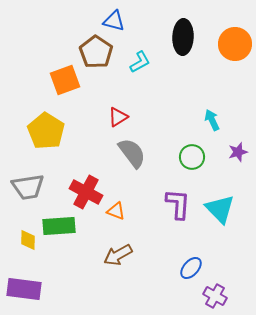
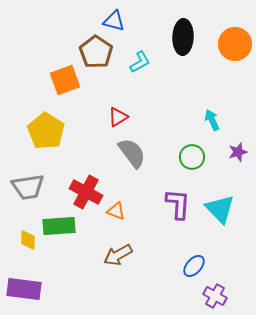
blue ellipse: moved 3 px right, 2 px up
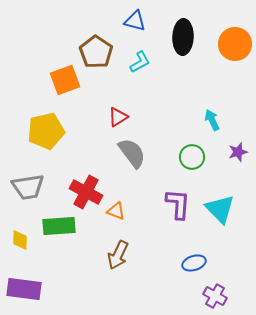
blue triangle: moved 21 px right
yellow pentagon: rotated 27 degrees clockwise
yellow diamond: moved 8 px left
brown arrow: rotated 36 degrees counterclockwise
blue ellipse: moved 3 px up; rotated 30 degrees clockwise
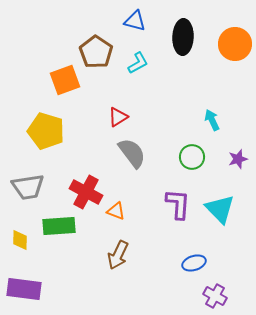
cyan L-shape: moved 2 px left, 1 px down
yellow pentagon: rotated 30 degrees clockwise
purple star: moved 7 px down
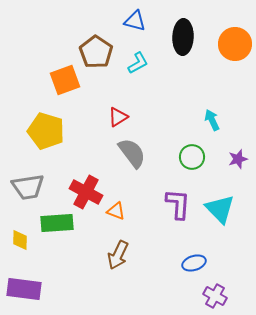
green rectangle: moved 2 px left, 3 px up
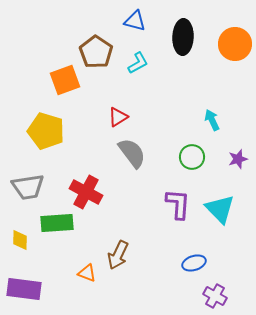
orange triangle: moved 29 px left, 62 px down
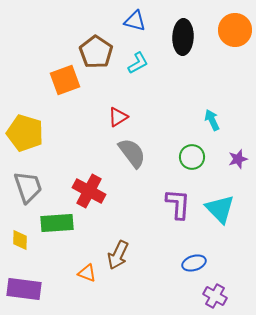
orange circle: moved 14 px up
yellow pentagon: moved 21 px left, 2 px down
gray trapezoid: rotated 100 degrees counterclockwise
red cross: moved 3 px right, 1 px up
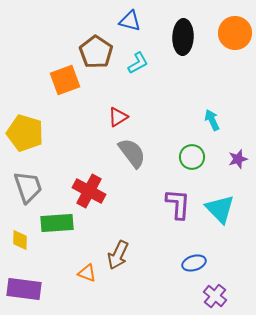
blue triangle: moved 5 px left
orange circle: moved 3 px down
purple cross: rotated 10 degrees clockwise
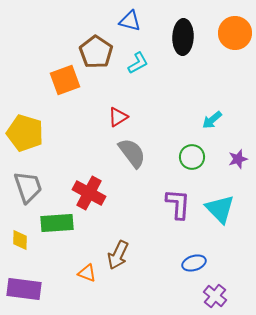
cyan arrow: rotated 105 degrees counterclockwise
red cross: moved 2 px down
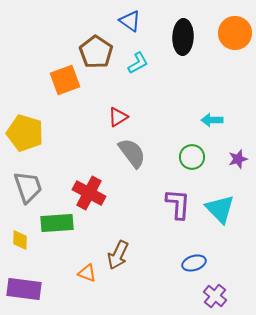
blue triangle: rotated 20 degrees clockwise
cyan arrow: rotated 40 degrees clockwise
